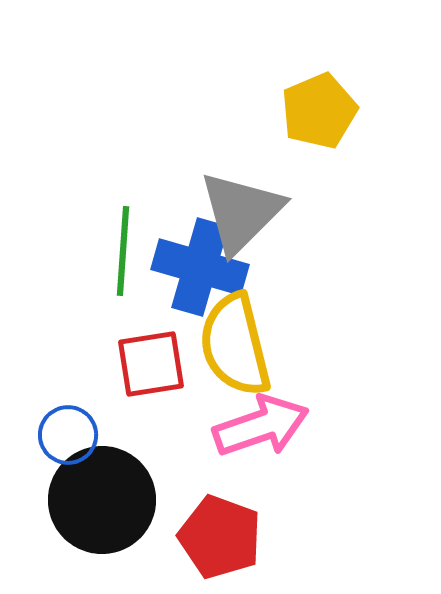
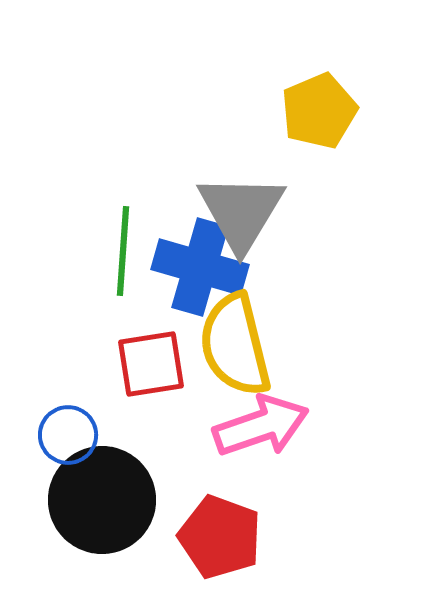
gray triangle: rotated 14 degrees counterclockwise
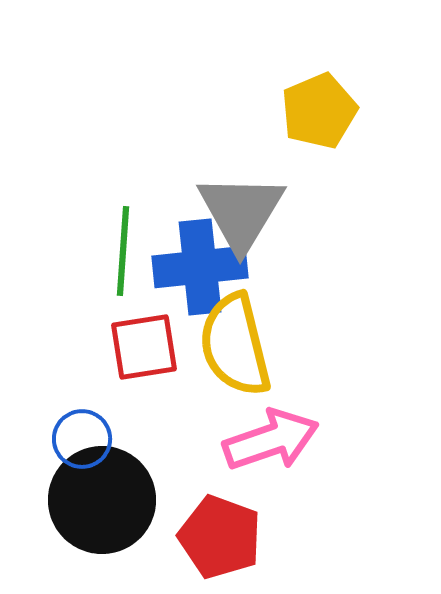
blue cross: rotated 22 degrees counterclockwise
red square: moved 7 px left, 17 px up
pink arrow: moved 10 px right, 14 px down
blue circle: moved 14 px right, 4 px down
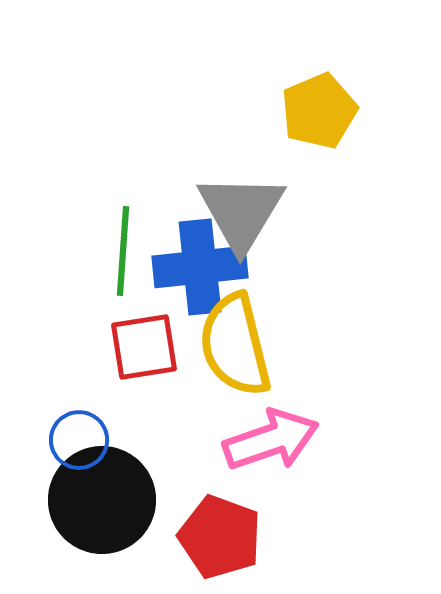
blue circle: moved 3 px left, 1 px down
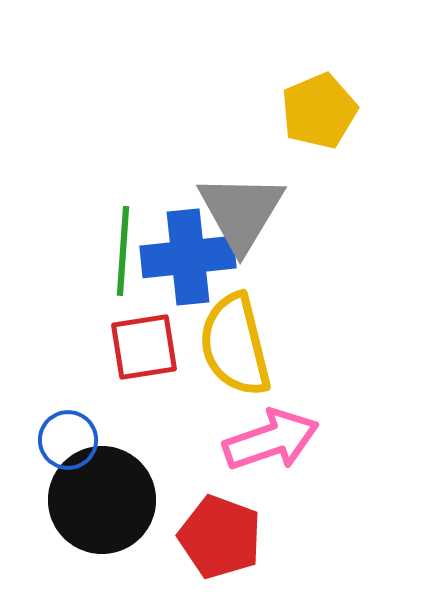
blue cross: moved 12 px left, 10 px up
blue circle: moved 11 px left
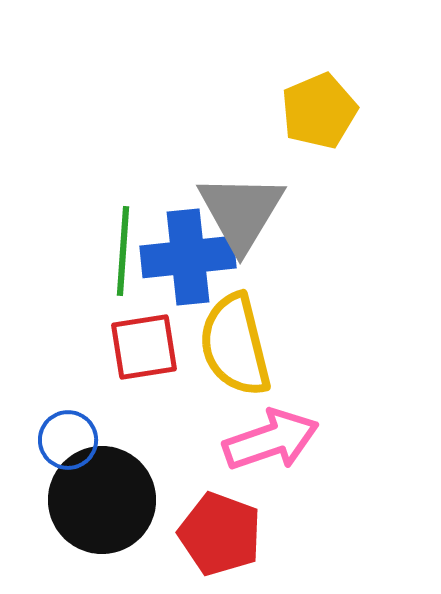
red pentagon: moved 3 px up
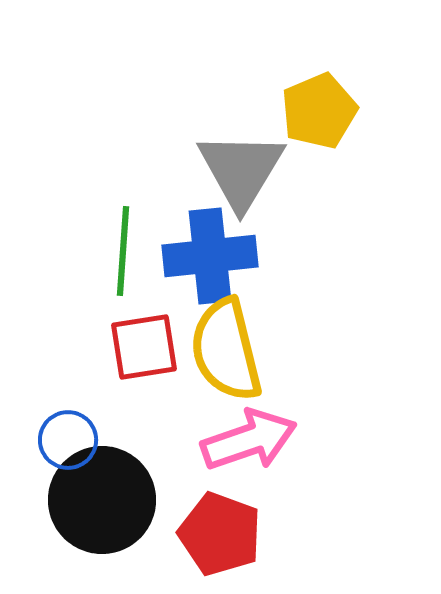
gray triangle: moved 42 px up
blue cross: moved 22 px right, 1 px up
yellow semicircle: moved 9 px left, 5 px down
pink arrow: moved 22 px left
